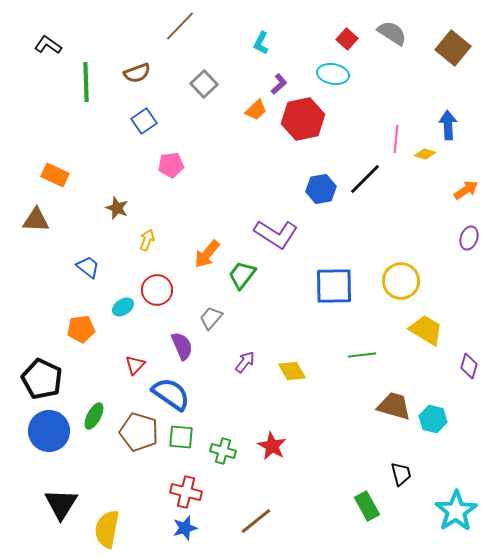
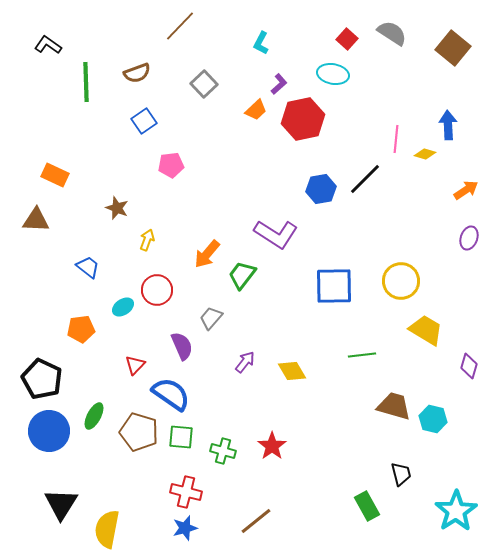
red star at (272, 446): rotated 8 degrees clockwise
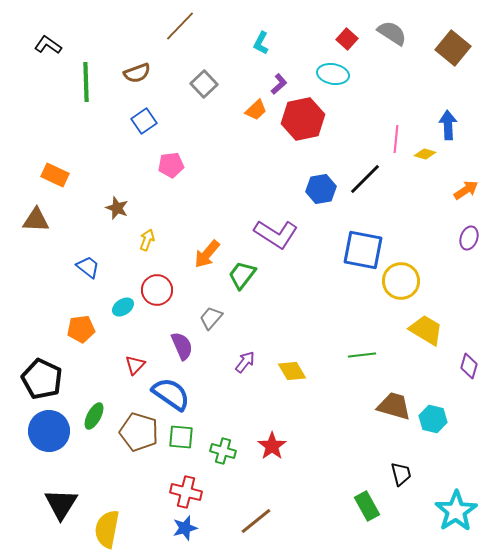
blue square at (334, 286): moved 29 px right, 36 px up; rotated 12 degrees clockwise
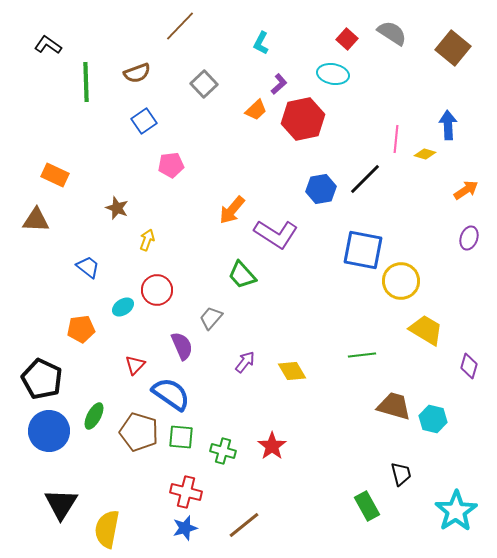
orange arrow at (207, 254): moved 25 px right, 44 px up
green trapezoid at (242, 275): rotated 80 degrees counterclockwise
brown line at (256, 521): moved 12 px left, 4 px down
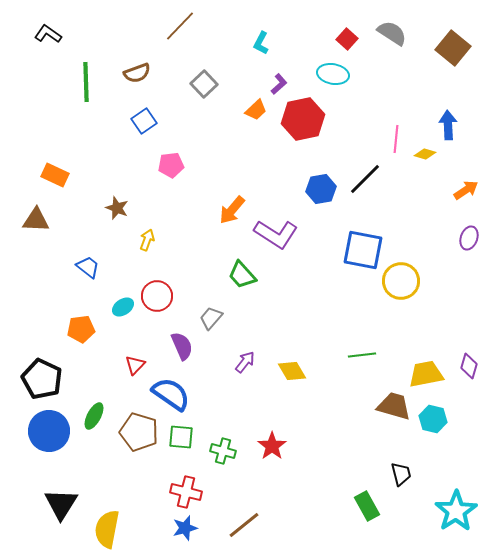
black L-shape at (48, 45): moved 11 px up
red circle at (157, 290): moved 6 px down
yellow trapezoid at (426, 330): moved 44 px down; rotated 42 degrees counterclockwise
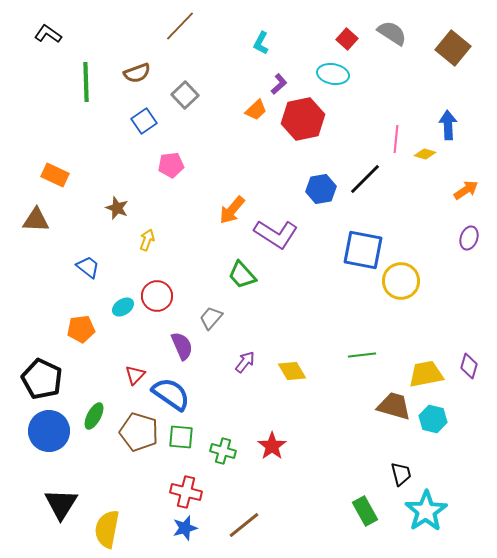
gray square at (204, 84): moved 19 px left, 11 px down
red triangle at (135, 365): moved 10 px down
green rectangle at (367, 506): moved 2 px left, 5 px down
cyan star at (456, 511): moved 30 px left
